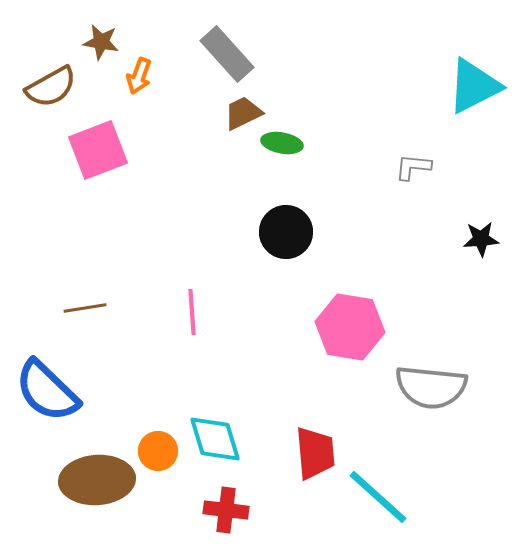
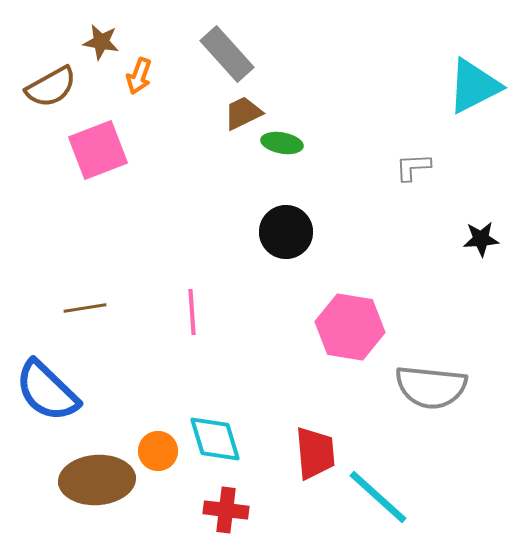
gray L-shape: rotated 9 degrees counterclockwise
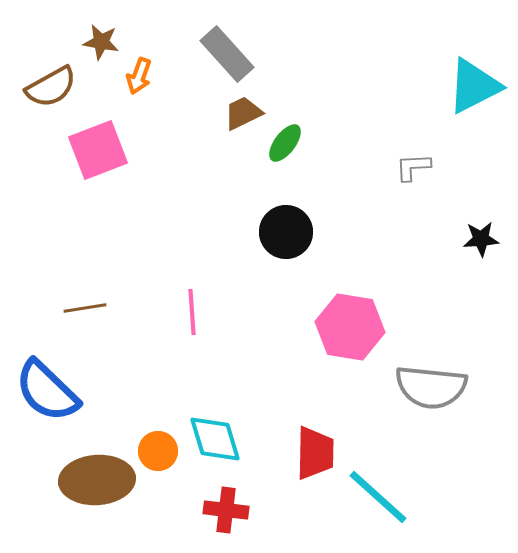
green ellipse: moved 3 px right; rotated 63 degrees counterclockwise
red trapezoid: rotated 6 degrees clockwise
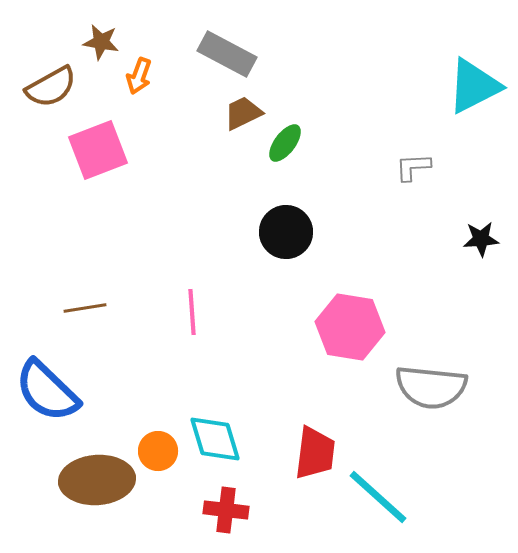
gray rectangle: rotated 20 degrees counterclockwise
red trapezoid: rotated 6 degrees clockwise
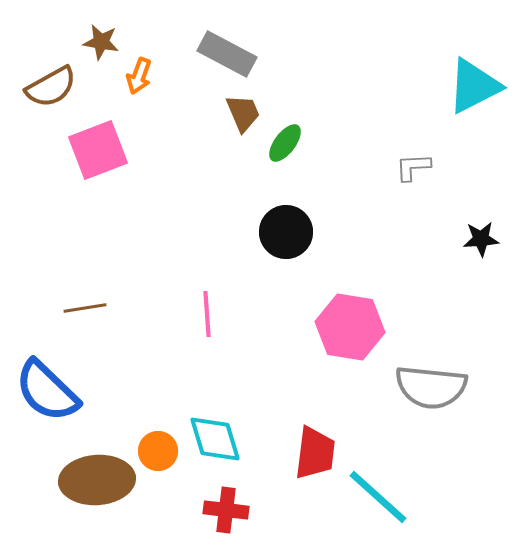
brown trapezoid: rotated 93 degrees clockwise
pink line: moved 15 px right, 2 px down
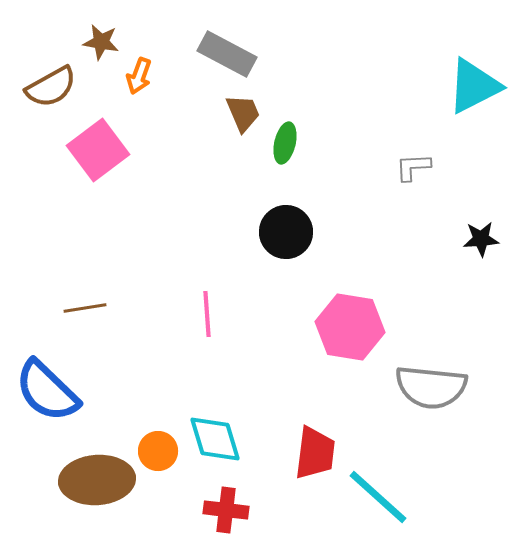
green ellipse: rotated 24 degrees counterclockwise
pink square: rotated 16 degrees counterclockwise
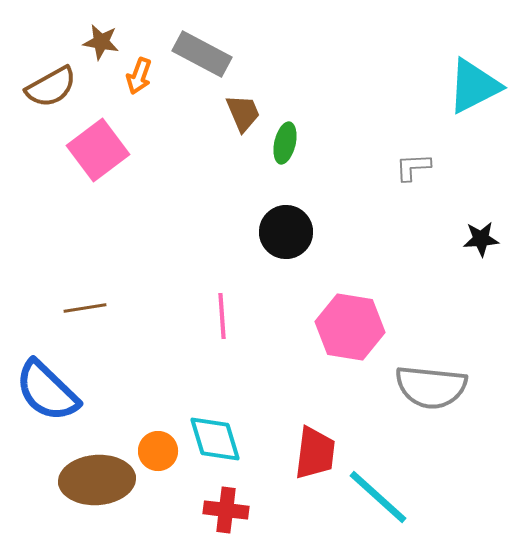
gray rectangle: moved 25 px left
pink line: moved 15 px right, 2 px down
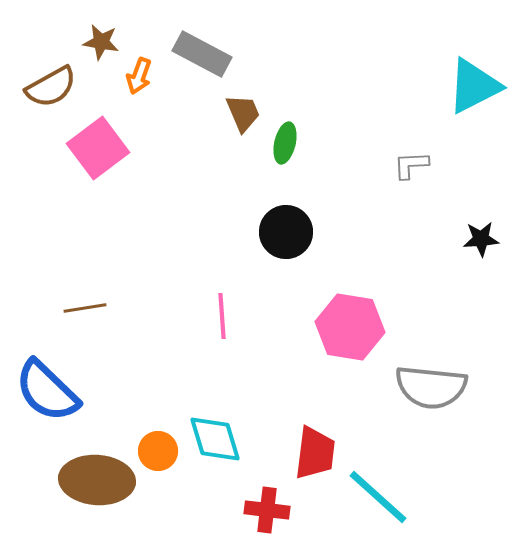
pink square: moved 2 px up
gray L-shape: moved 2 px left, 2 px up
brown ellipse: rotated 8 degrees clockwise
red cross: moved 41 px right
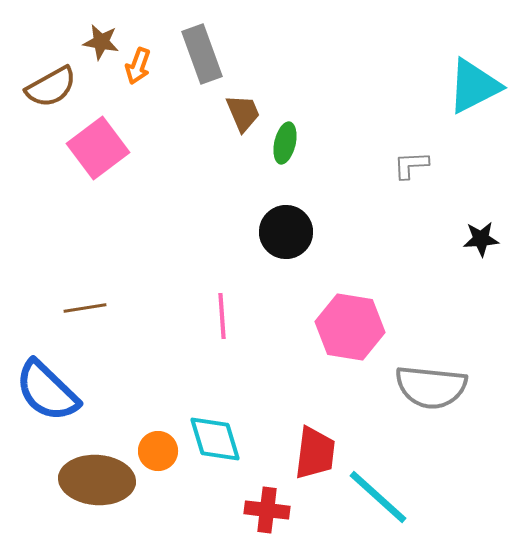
gray rectangle: rotated 42 degrees clockwise
orange arrow: moved 1 px left, 10 px up
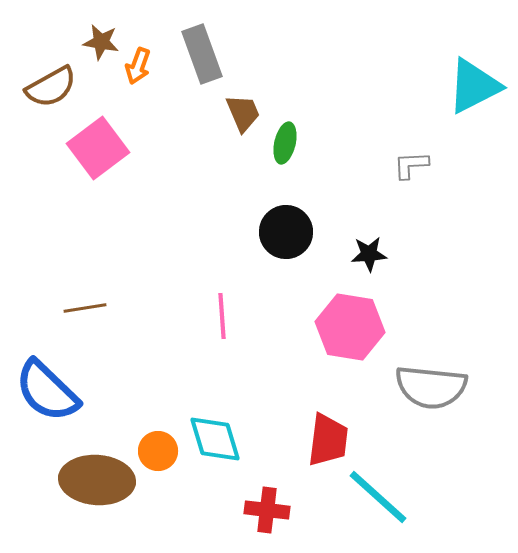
black star: moved 112 px left, 15 px down
red trapezoid: moved 13 px right, 13 px up
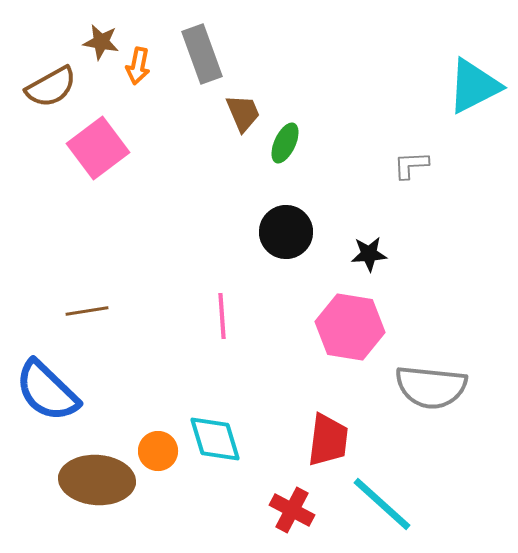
orange arrow: rotated 9 degrees counterclockwise
green ellipse: rotated 12 degrees clockwise
brown line: moved 2 px right, 3 px down
cyan line: moved 4 px right, 7 px down
red cross: moved 25 px right; rotated 21 degrees clockwise
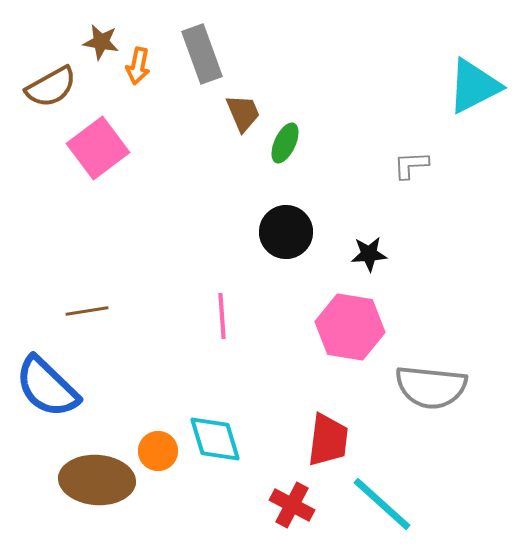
blue semicircle: moved 4 px up
red cross: moved 5 px up
